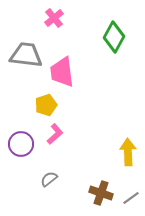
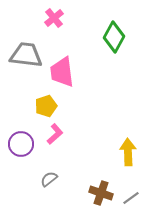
yellow pentagon: moved 1 px down
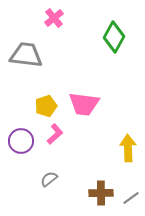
pink trapezoid: moved 22 px right, 32 px down; rotated 76 degrees counterclockwise
purple circle: moved 3 px up
yellow arrow: moved 4 px up
brown cross: rotated 20 degrees counterclockwise
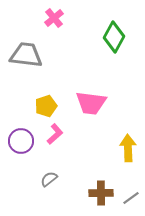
pink trapezoid: moved 7 px right, 1 px up
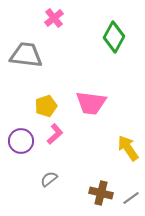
yellow arrow: rotated 32 degrees counterclockwise
brown cross: rotated 15 degrees clockwise
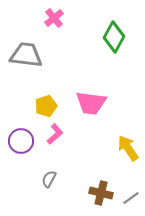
gray semicircle: rotated 24 degrees counterclockwise
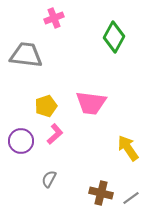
pink cross: rotated 18 degrees clockwise
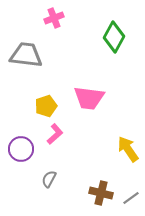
pink trapezoid: moved 2 px left, 5 px up
purple circle: moved 8 px down
yellow arrow: moved 1 px down
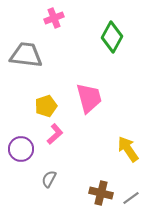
green diamond: moved 2 px left
pink trapezoid: rotated 112 degrees counterclockwise
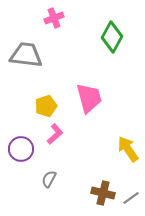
brown cross: moved 2 px right
